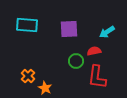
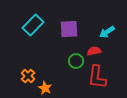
cyan rectangle: moved 6 px right; rotated 50 degrees counterclockwise
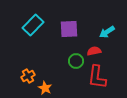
orange cross: rotated 16 degrees clockwise
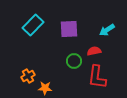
cyan arrow: moved 2 px up
green circle: moved 2 px left
orange star: rotated 24 degrees counterclockwise
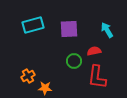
cyan rectangle: rotated 30 degrees clockwise
cyan arrow: rotated 91 degrees clockwise
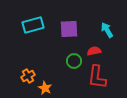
orange star: rotated 24 degrees clockwise
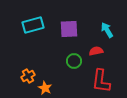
red semicircle: moved 2 px right
red L-shape: moved 4 px right, 4 px down
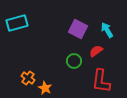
cyan rectangle: moved 16 px left, 2 px up
purple square: moved 9 px right; rotated 30 degrees clockwise
red semicircle: rotated 24 degrees counterclockwise
orange cross: moved 2 px down; rotated 24 degrees counterclockwise
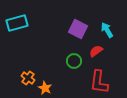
red L-shape: moved 2 px left, 1 px down
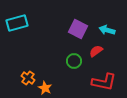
cyan arrow: rotated 42 degrees counterclockwise
red L-shape: moved 5 px right; rotated 85 degrees counterclockwise
